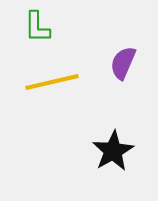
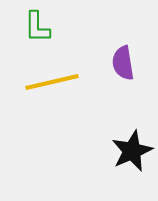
purple semicircle: rotated 32 degrees counterclockwise
black star: moved 19 px right; rotated 6 degrees clockwise
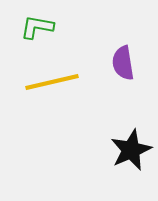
green L-shape: rotated 100 degrees clockwise
black star: moved 1 px left, 1 px up
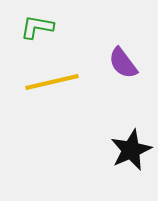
purple semicircle: rotated 28 degrees counterclockwise
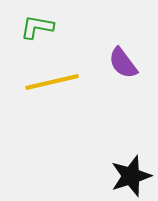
black star: moved 26 px down; rotated 6 degrees clockwise
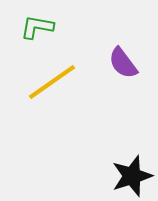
yellow line: rotated 22 degrees counterclockwise
black star: moved 1 px right
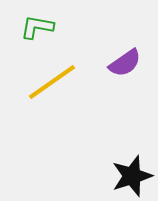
purple semicircle: moved 2 px right; rotated 88 degrees counterclockwise
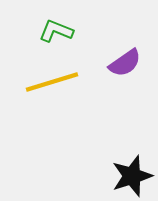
green L-shape: moved 19 px right, 4 px down; rotated 12 degrees clockwise
yellow line: rotated 18 degrees clockwise
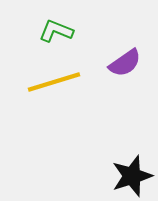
yellow line: moved 2 px right
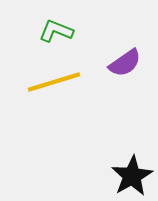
black star: rotated 12 degrees counterclockwise
